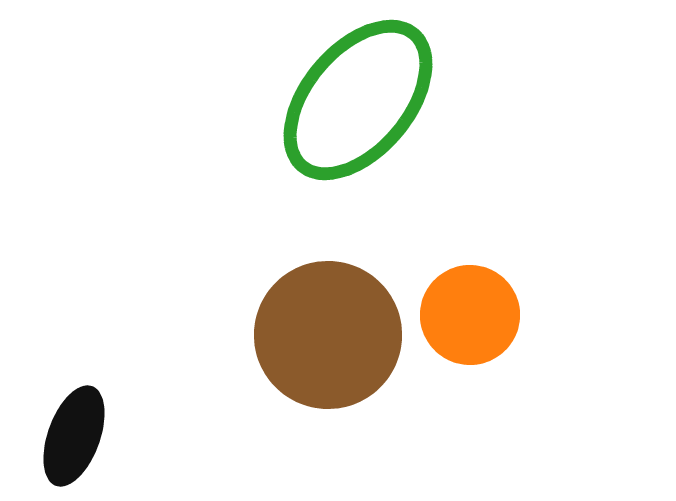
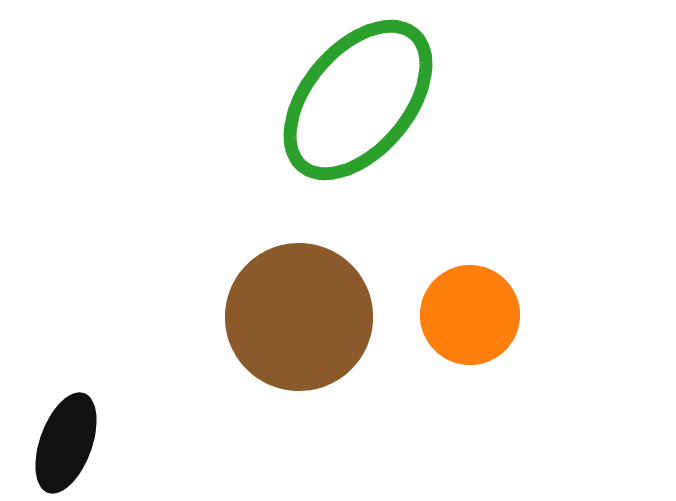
brown circle: moved 29 px left, 18 px up
black ellipse: moved 8 px left, 7 px down
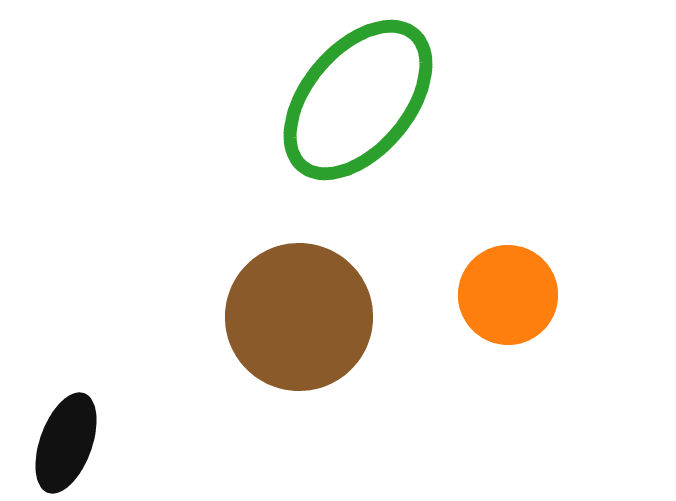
orange circle: moved 38 px right, 20 px up
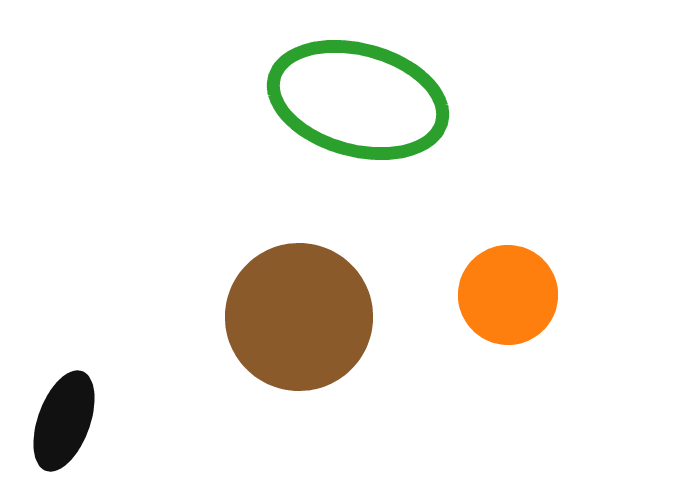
green ellipse: rotated 65 degrees clockwise
black ellipse: moved 2 px left, 22 px up
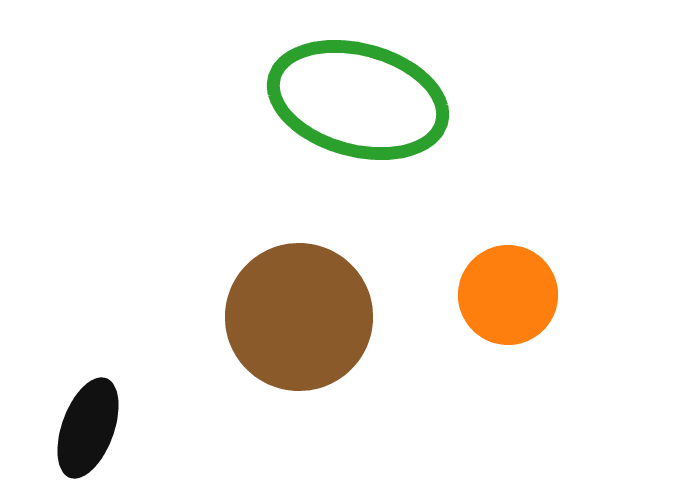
black ellipse: moved 24 px right, 7 px down
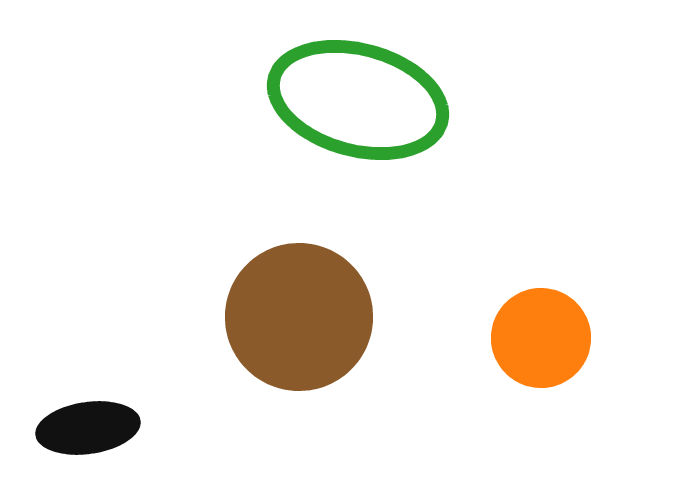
orange circle: moved 33 px right, 43 px down
black ellipse: rotated 62 degrees clockwise
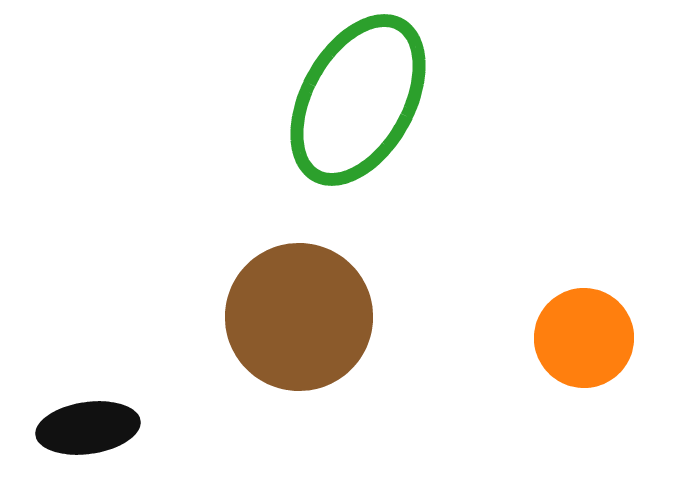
green ellipse: rotated 76 degrees counterclockwise
orange circle: moved 43 px right
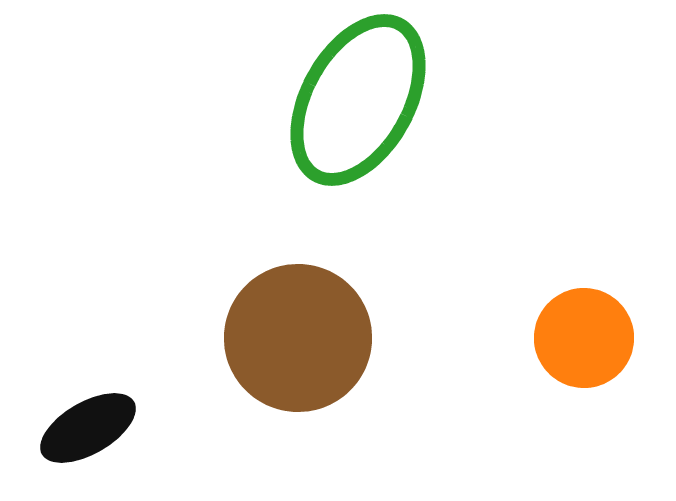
brown circle: moved 1 px left, 21 px down
black ellipse: rotated 22 degrees counterclockwise
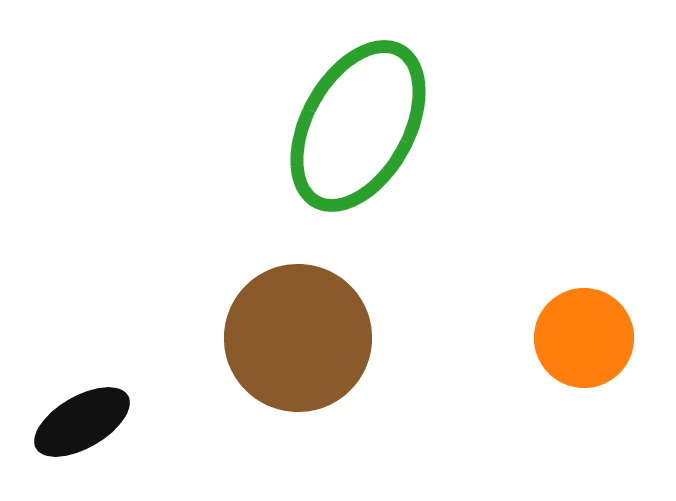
green ellipse: moved 26 px down
black ellipse: moved 6 px left, 6 px up
